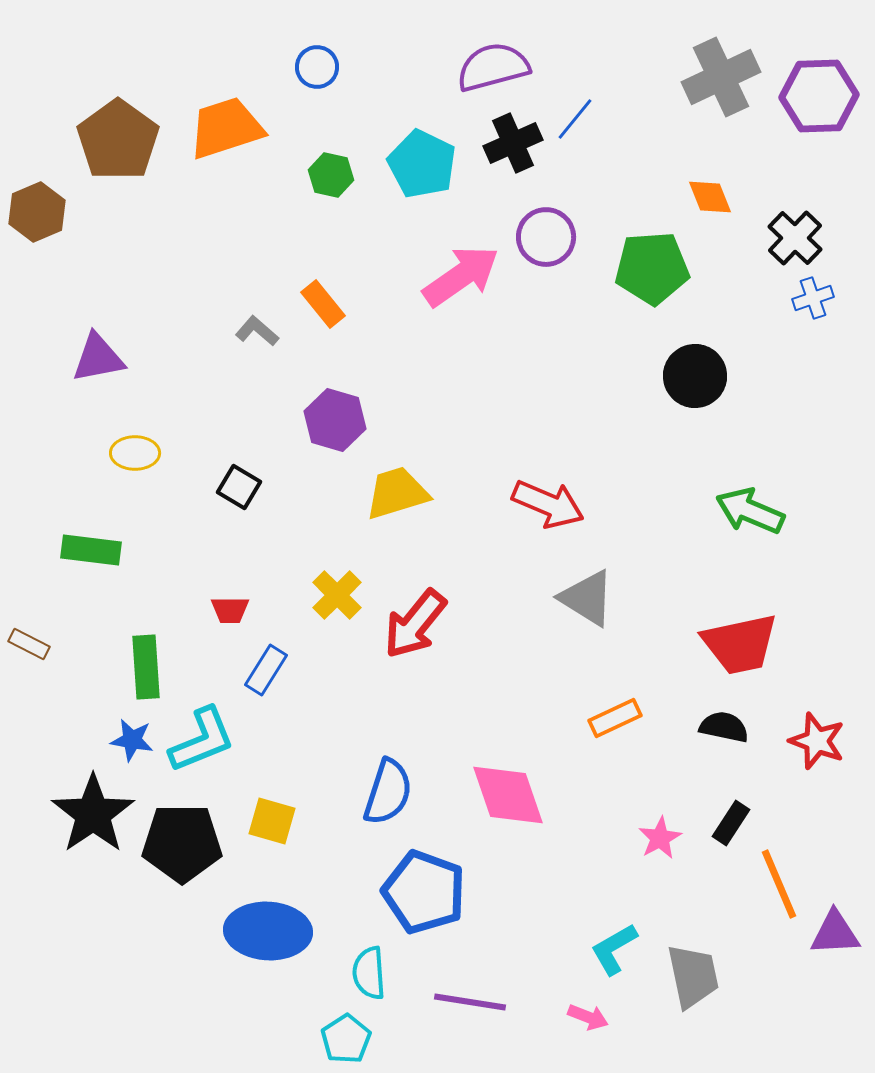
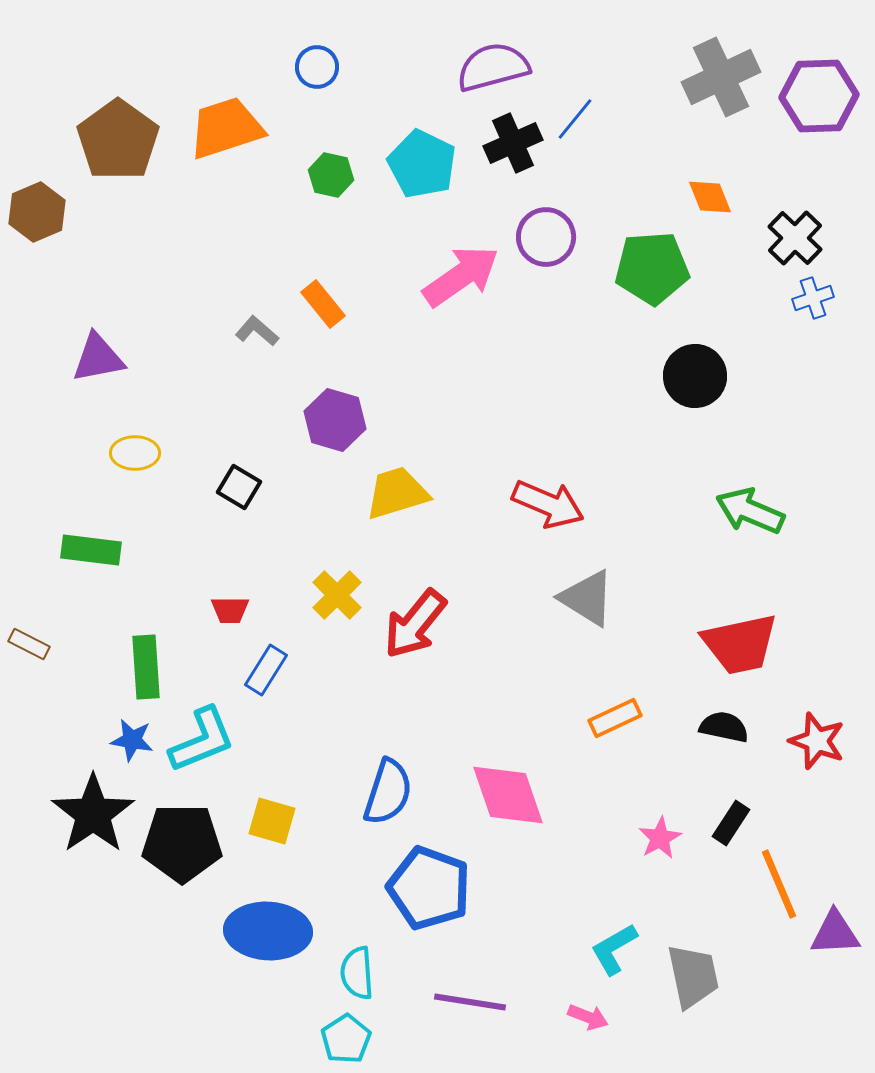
blue pentagon at (424, 892): moved 5 px right, 4 px up
cyan semicircle at (369, 973): moved 12 px left
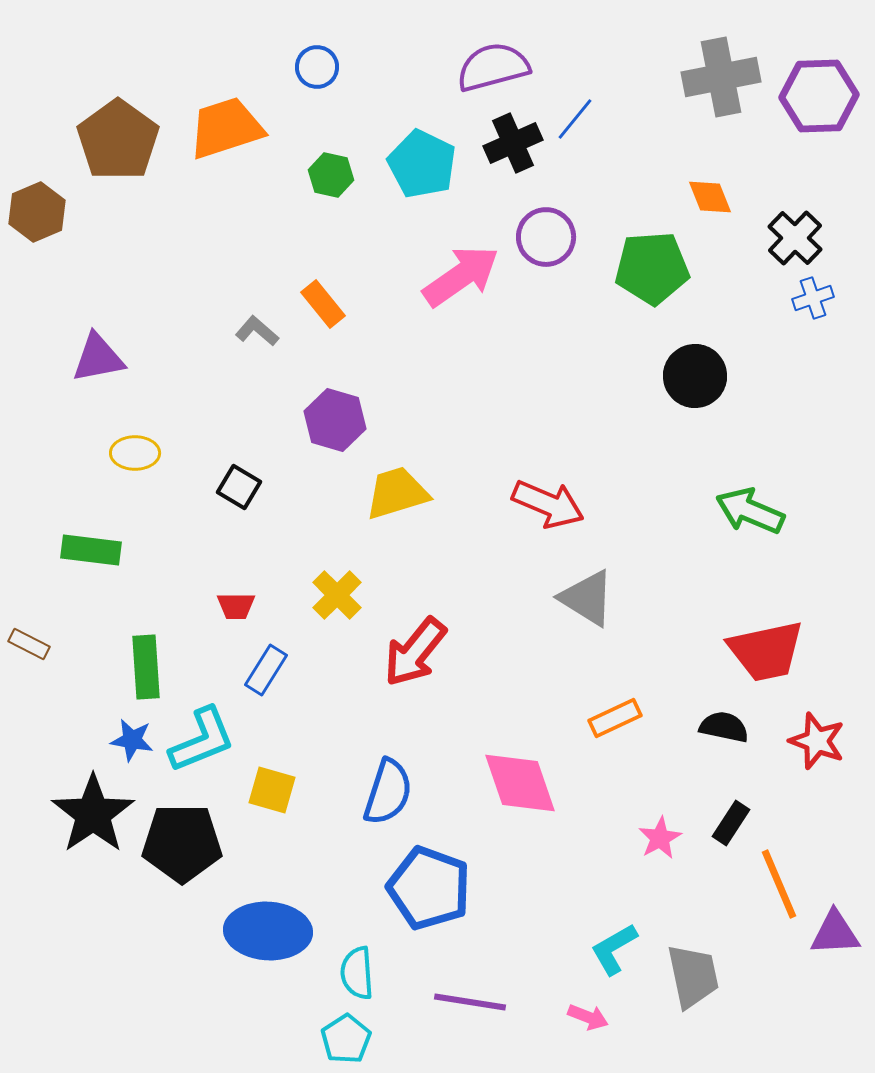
gray cross at (721, 77): rotated 14 degrees clockwise
red trapezoid at (230, 610): moved 6 px right, 4 px up
red arrow at (415, 624): moved 28 px down
red trapezoid at (740, 644): moved 26 px right, 7 px down
pink diamond at (508, 795): moved 12 px right, 12 px up
yellow square at (272, 821): moved 31 px up
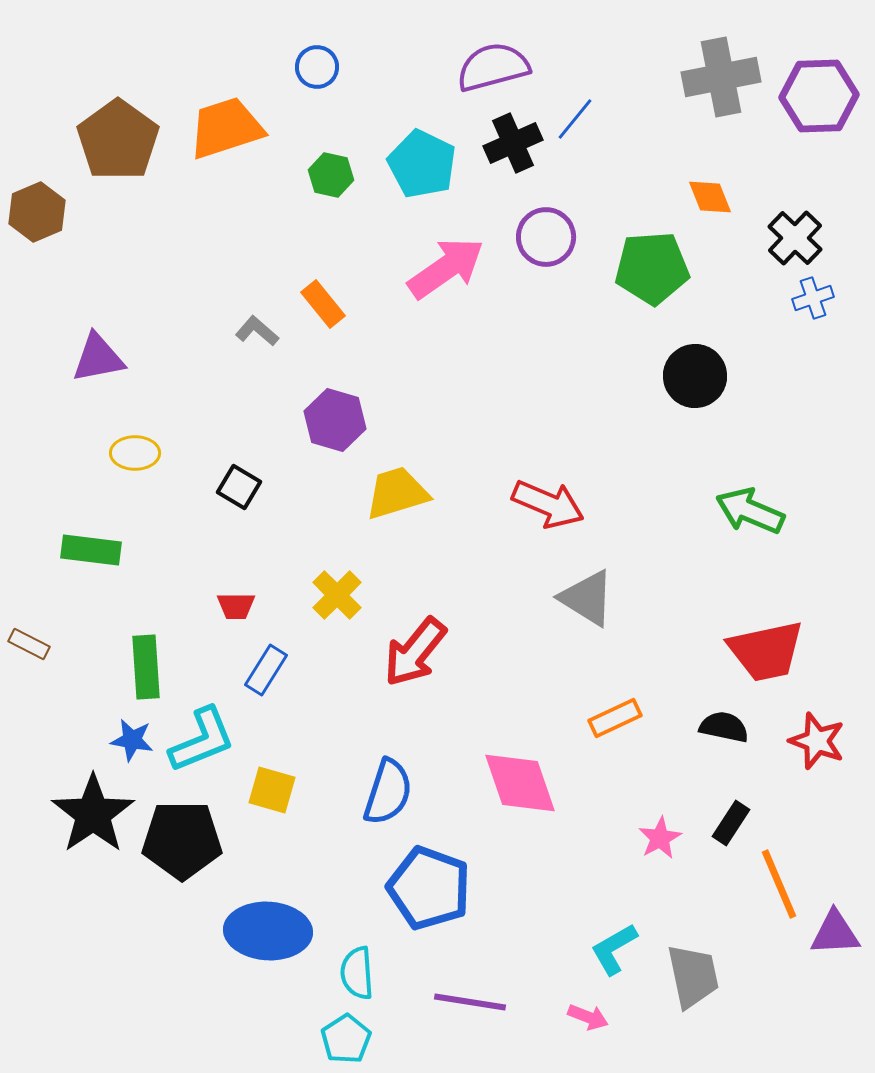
pink arrow at (461, 276): moved 15 px left, 8 px up
black pentagon at (182, 843): moved 3 px up
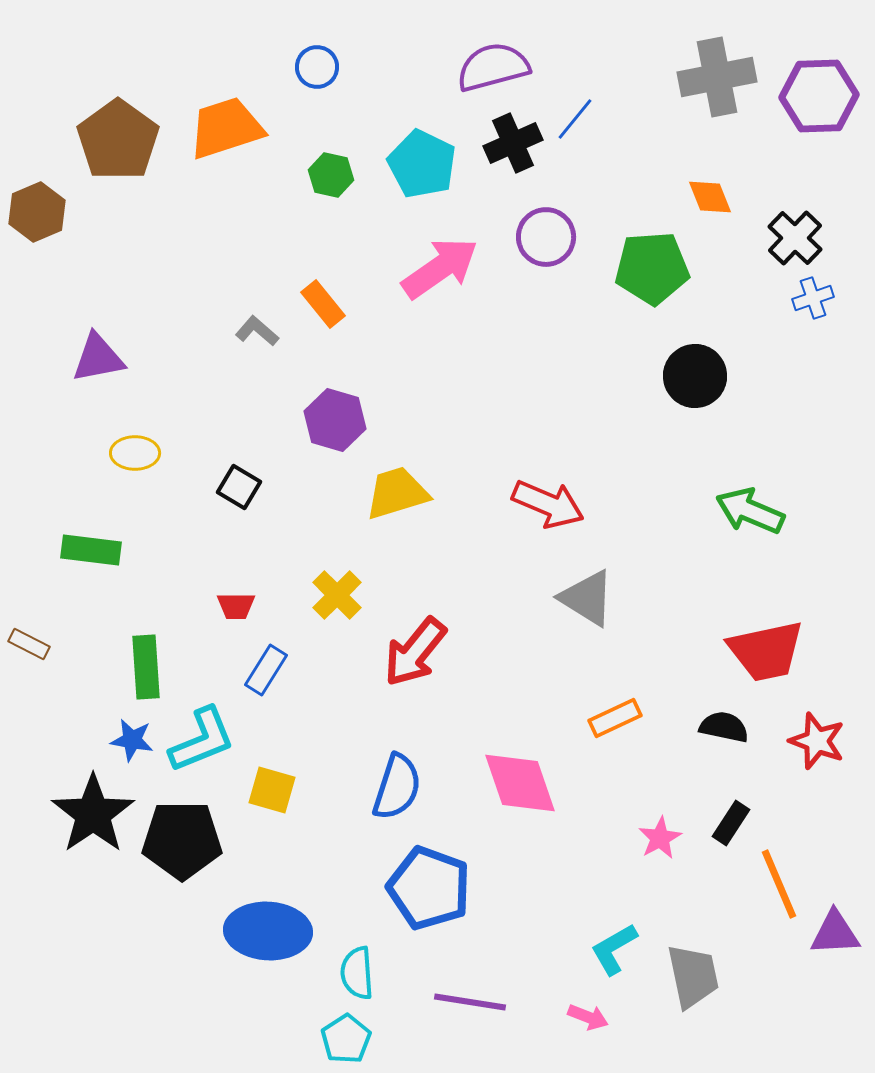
gray cross at (721, 77): moved 4 px left
pink arrow at (446, 268): moved 6 px left
blue semicircle at (388, 792): moved 9 px right, 5 px up
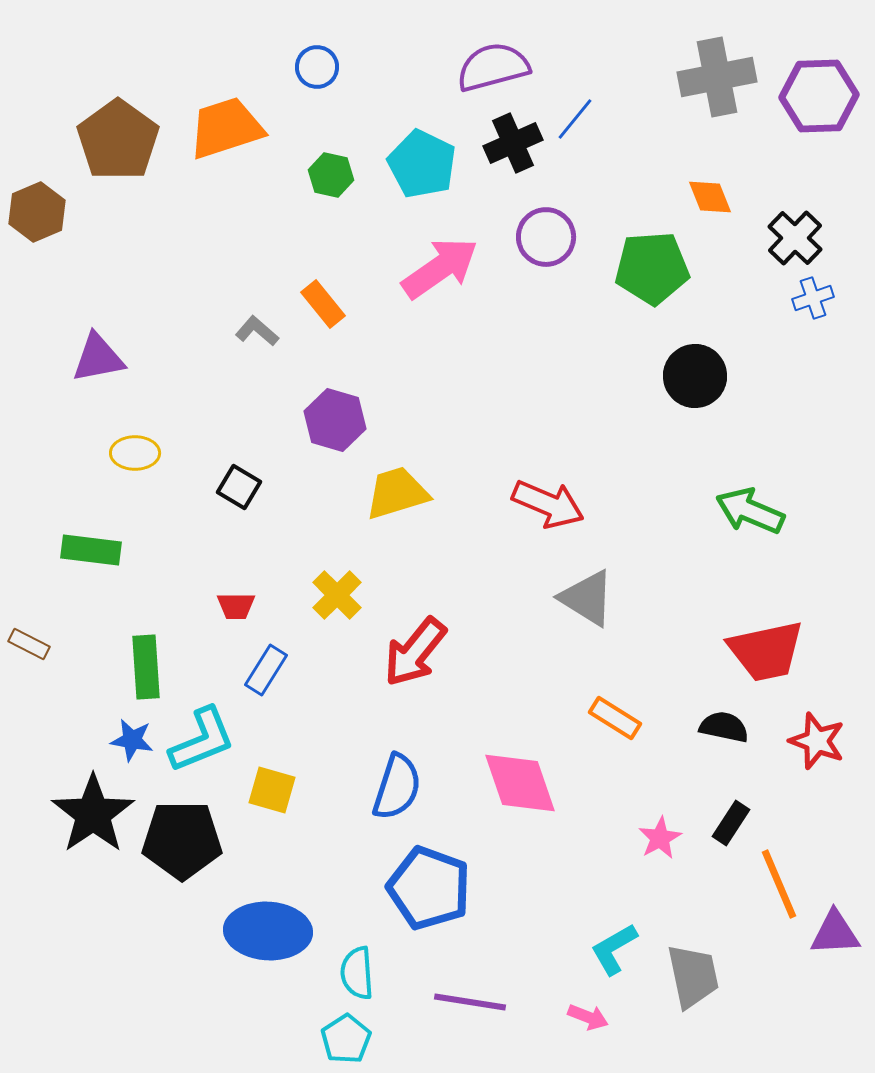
orange rectangle at (615, 718): rotated 57 degrees clockwise
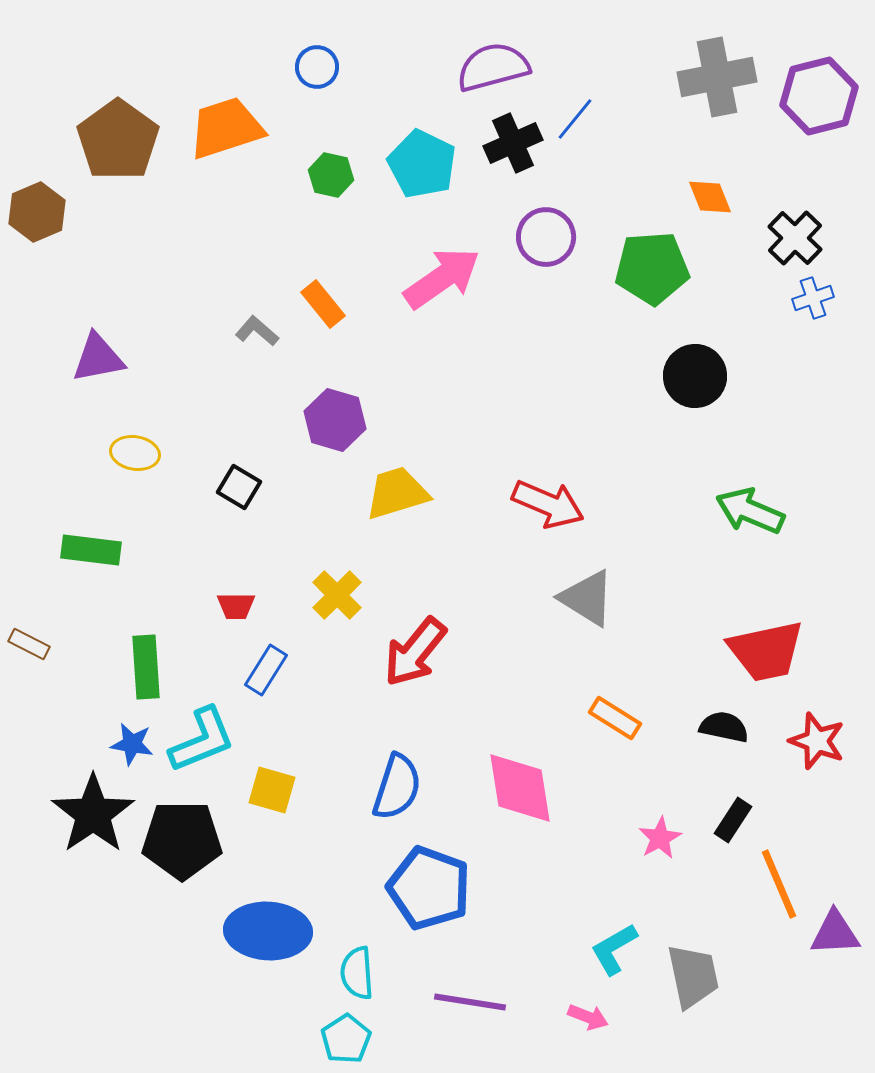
purple hexagon at (819, 96): rotated 12 degrees counterclockwise
pink arrow at (440, 268): moved 2 px right, 10 px down
yellow ellipse at (135, 453): rotated 9 degrees clockwise
blue star at (132, 740): moved 4 px down
pink diamond at (520, 783): moved 5 px down; rotated 10 degrees clockwise
black rectangle at (731, 823): moved 2 px right, 3 px up
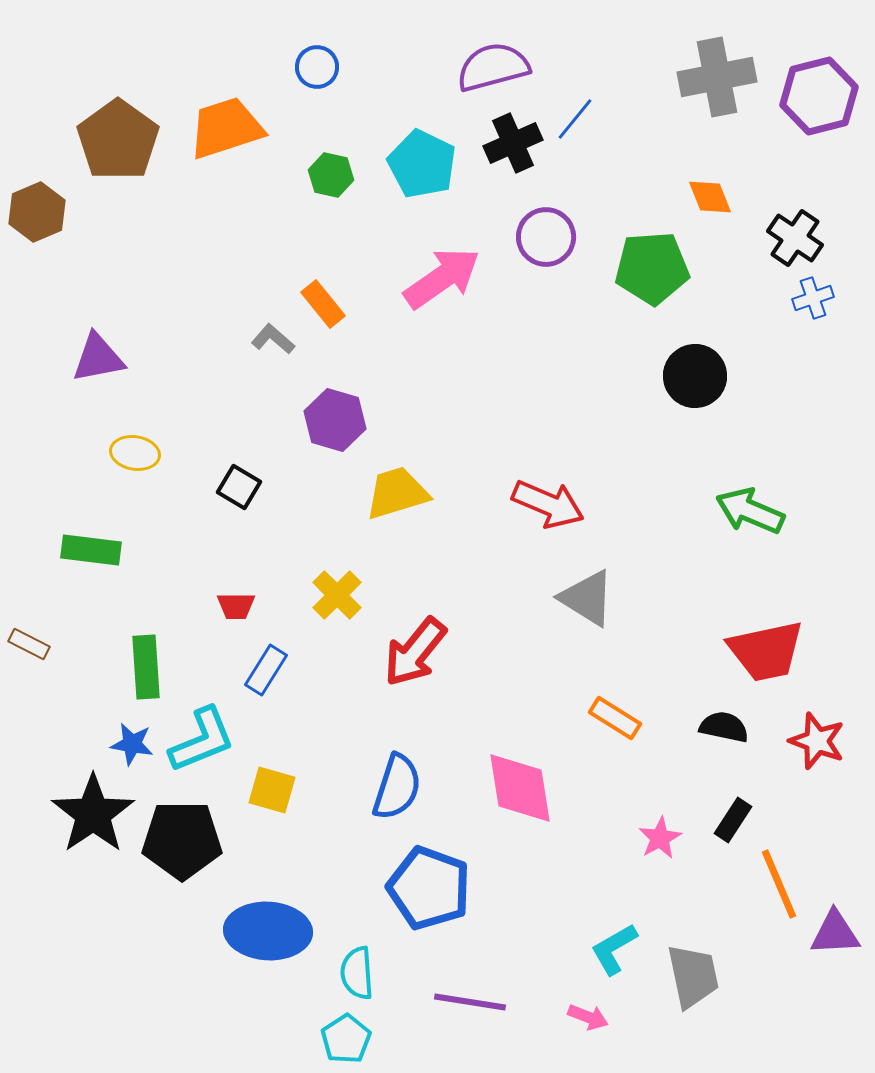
black cross at (795, 238): rotated 10 degrees counterclockwise
gray L-shape at (257, 331): moved 16 px right, 8 px down
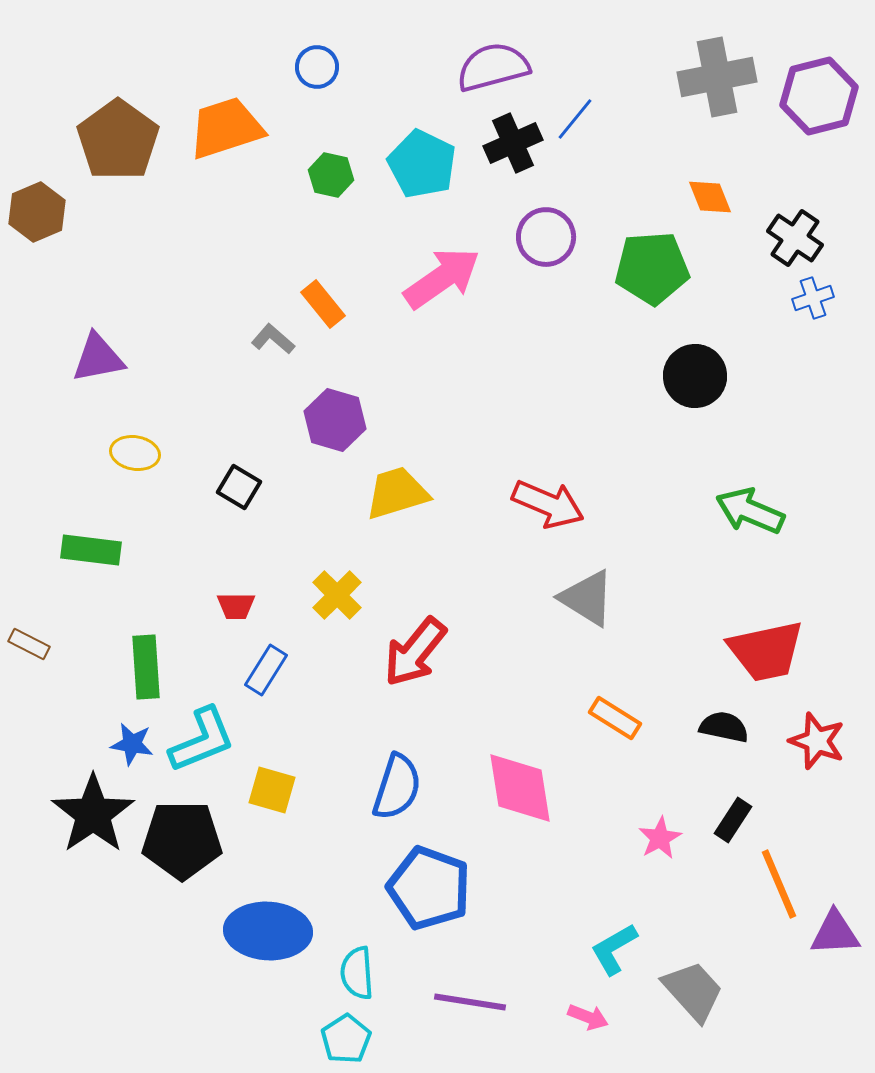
gray trapezoid at (693, 976): moved 15 px down; rotated 30 degrees counterclockwise
